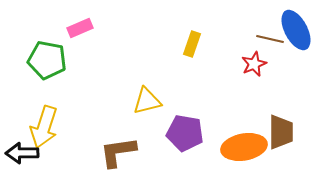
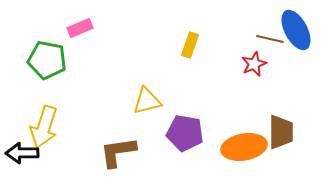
yellow rectangle: moved 2 px left, 1 px down
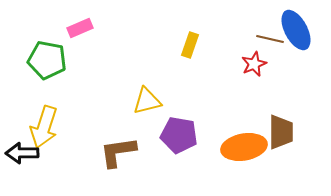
purple pentagon: moved 6 px left, 2 px down
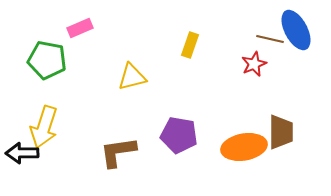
yellow triangle: moved 15 px left, 24 px up
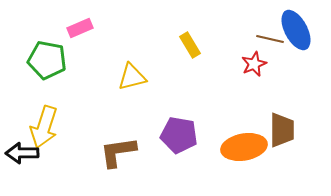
yellow rectangle: rotated 50 degrees counterclockwise
brown trapezoid: moved 1 px right, 2 px up
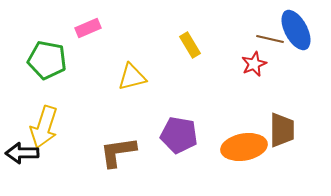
pink rectangle: moved 8 px right
